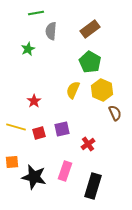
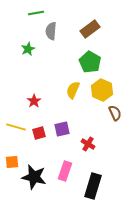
red cross: rotated 24 degrees counterclockwise
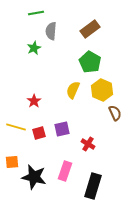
green star: moved 6 px right, 1 px up
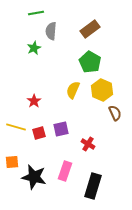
purple square: moved 1 px left
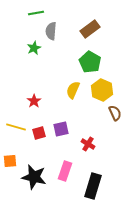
orange square: moved 2 px left, 1 px up
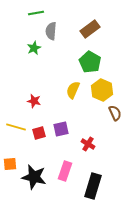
red star: rotated 24 degrees counterclockwise
orange square: moved 3 px down
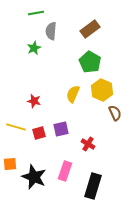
yellow semicircle: moved 4 px down
black star: rotated 10 degrees clockwise
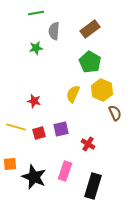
gray semicircle: moved 3 px right
green star: moved 2 px right; rotated 16 degrees clockwise
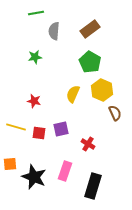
green star: moved 1 px left, 9 px down
red square: rotated 24 degrees clockwise
